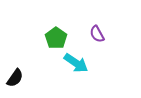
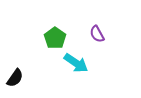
green pentagon: moved 1 px left
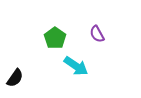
cyan arrow: moved 3 px down
